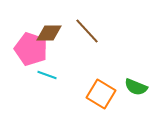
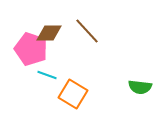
green semicircle: moved 4 px right; rotated 15 degrees counterclockwise
orange square: moved 28 px left
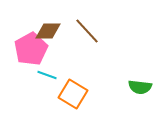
brown diamond: moved 1 px left, 2 px up
pink pentagon: rotated 24 degrees clockwise
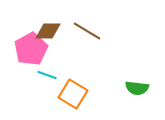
brown line: rotated 16 degrees counterclockwise
green semicircle: moved 3 px left, 1 px down
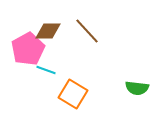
brown line: rotated 16 degrees clockwise
pink pentagon: moved 3 px left
cyan line: moved 1 px left, 5 px up
